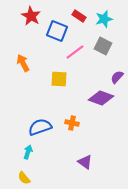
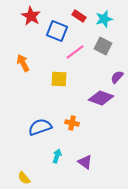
cyan arrow: moved 29 px right, 4 px down
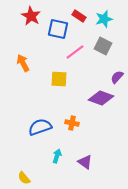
blue square: moved 1 px right, 2 px up; rotated 10 degrees counterclockwise
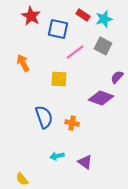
red rectangle: moved 4 px right, 1 px up
blue semicircle: moved 4 px right, 10 px up; rotated 90 degrees clockwise
cyan arrow: rotated 120 degrees counterclockwise
yellow semicircle: moved 2 px left, 1 px down
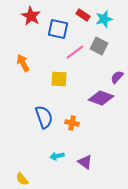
gray square: moved 4 px left
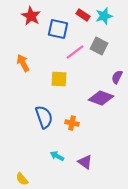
cyan star: moved 3 px up
purple semicircle: rotated 16 degrees counterclockwise
cyan arrow: rotated 40 degrees clockwise
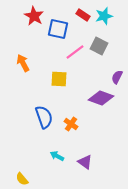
red star: moved 3 px right
orange cross: moved 1 px left, 1 px down; rotated 24 degrees clockwise
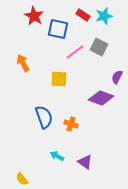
gray square: moved 1 px down
orange cross: rotated 16 degrees counterclockwise
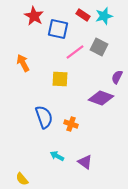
yellow square: moved 1 px right
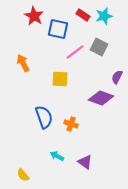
yellow semicircle: moved 1 px right, 4 px up
